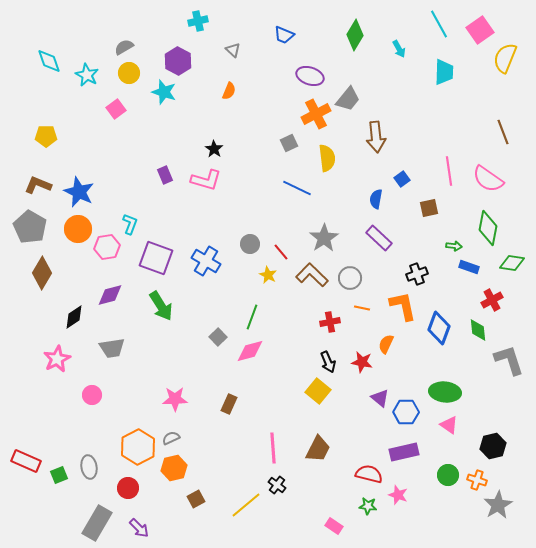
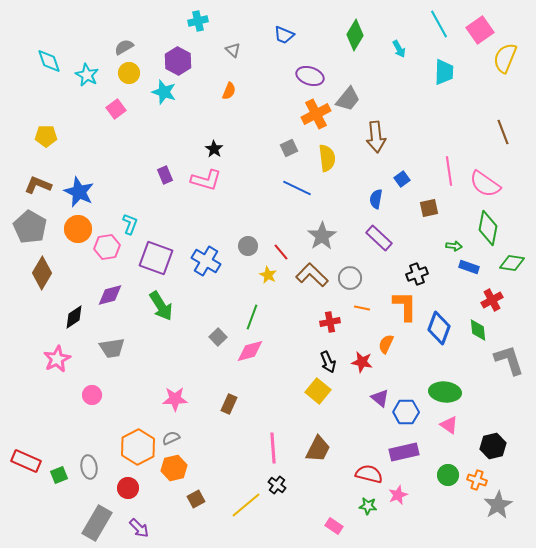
gray square at (289, 143): moved 5 px down
pink semicircle at (488, 179): moved 3 px left, 5 px down
gray star at (324, 238): moved 2 px left, 2 px up
gray circle at (250, 244): moved 2 px left, 2 px down
orange L-shape at (403, 306): moved 2 px right; rotated 12 degrees clockwise
pink star at (398, 495): rotated 30 degrees clockwise
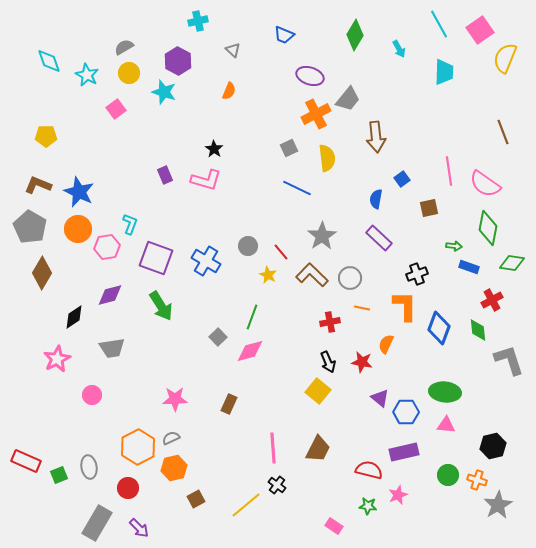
pink triangle at (449, 425): moved 3 px left; rotated 30 degrees counterclockwise
red semicircle at (369, 474): moved 4 px up
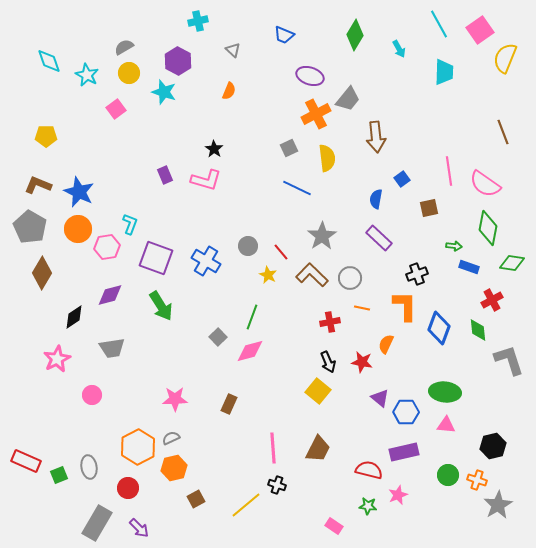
black cross at (277, 485): rotated 18 degrees counterclockwise
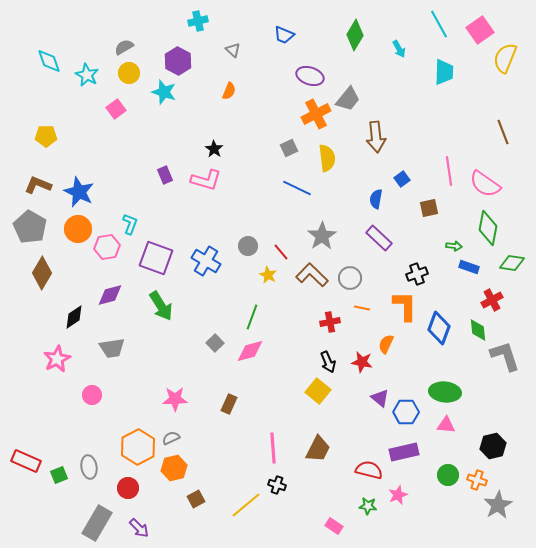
gray square at (218, 337): moved 3 px left, 6 px down
gray L-shape at (509, 360): moved 4 px left, 4 px up
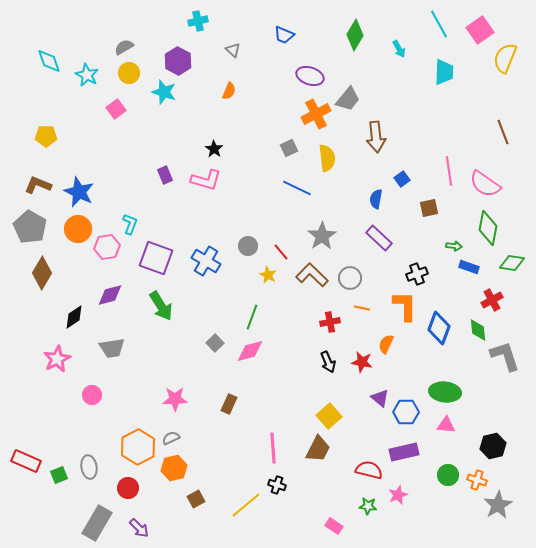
yellow square at (318, 391): moved 11 px right, 25 px down; rotated 10 degrees clockwise
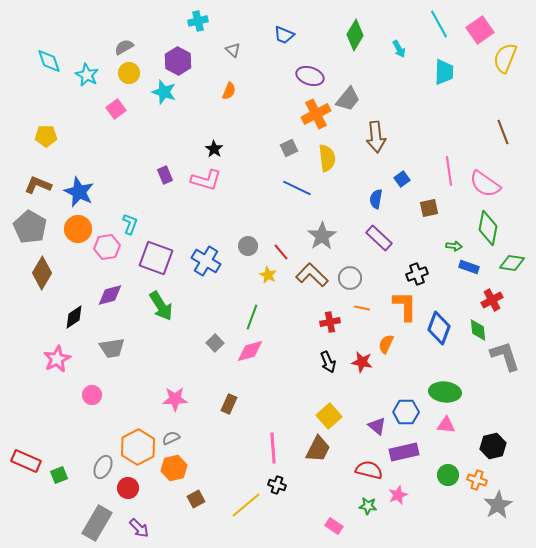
purple triangle at (380, 398): moved 3 px left, 28 px down
gray ellipse at (89, 467): moved 14 px right; rotated 35 degrees clockwise
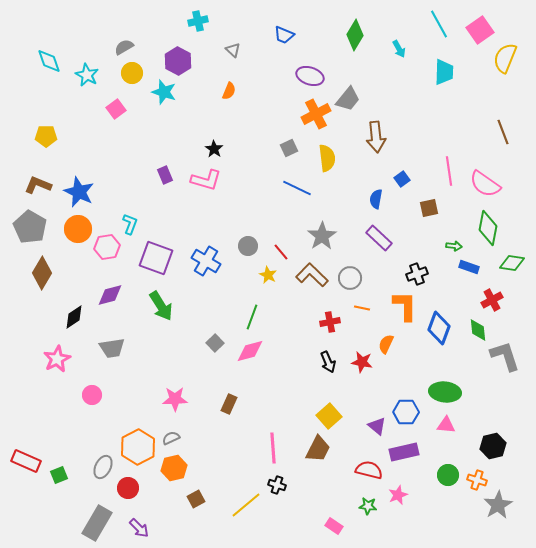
yellow circle at (129, 73): moved 3 px right
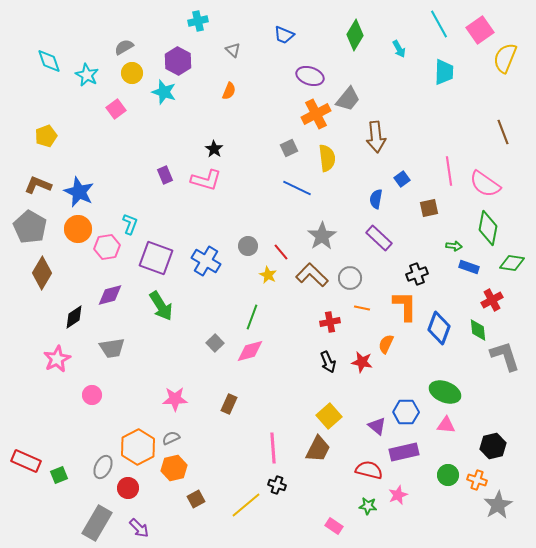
yellow pentagon at (46, 136): rotated 20 degrees counterclockwise
green ellipse at (445, 392): rotated 16 degrees clockwise
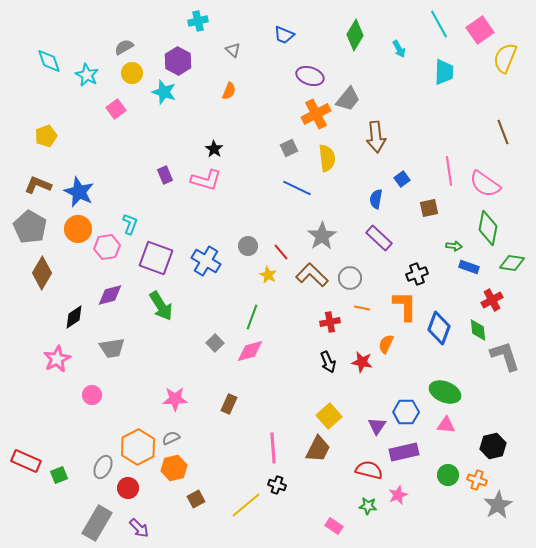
purple triangle at (377, 426): rotated 24 degrees clockwise
